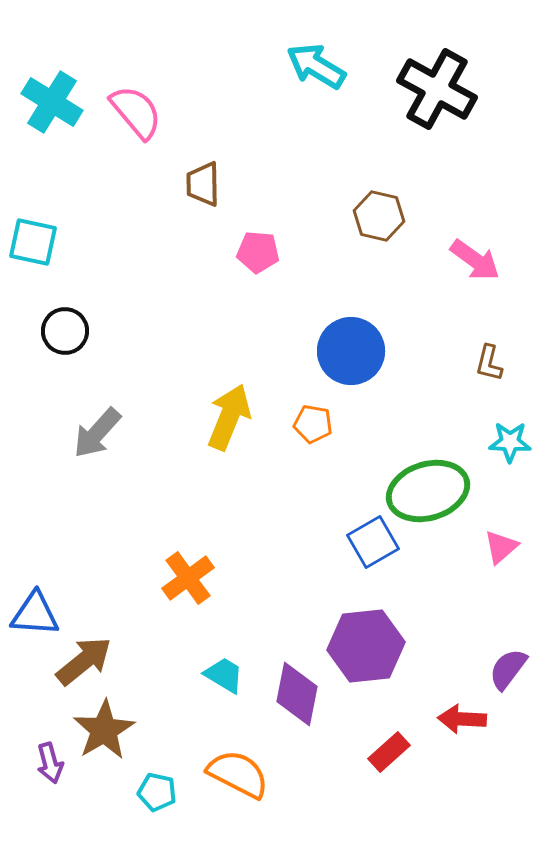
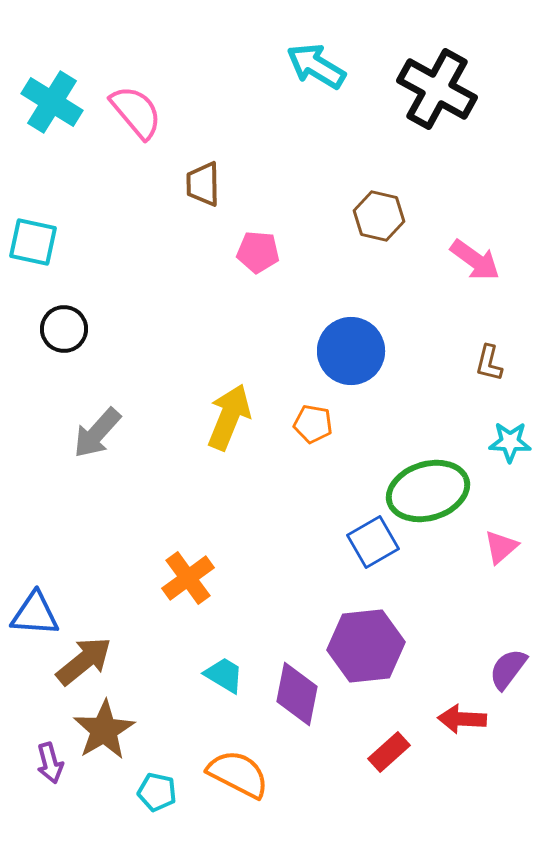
black circle: moved 1 px left, 2 px up
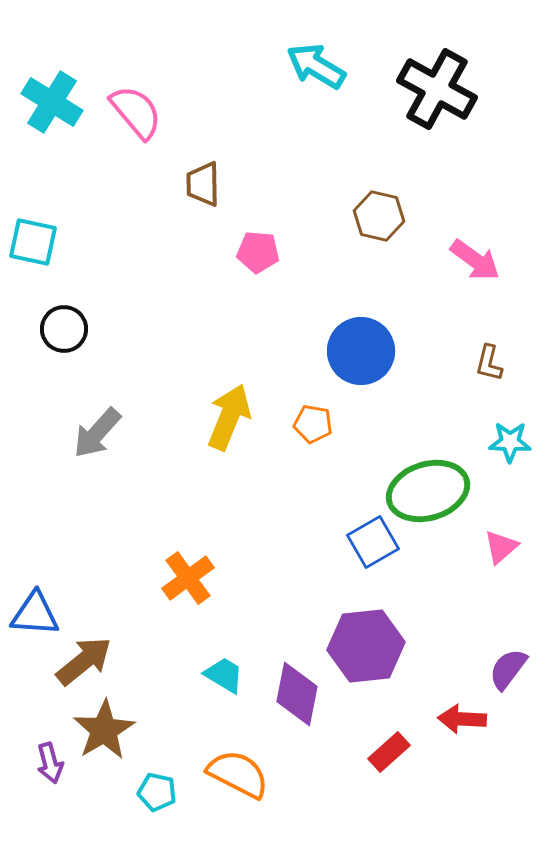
blue circle: moved 10 px right
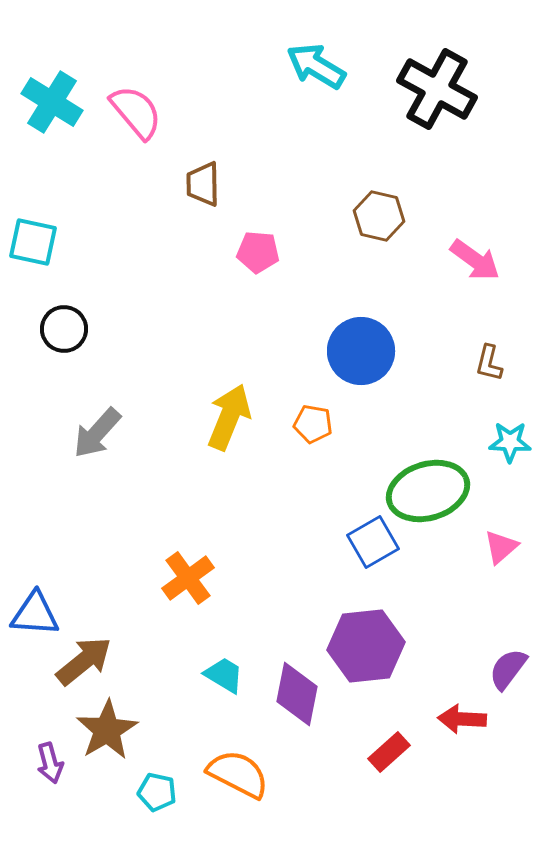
brown star: moved 3 px right
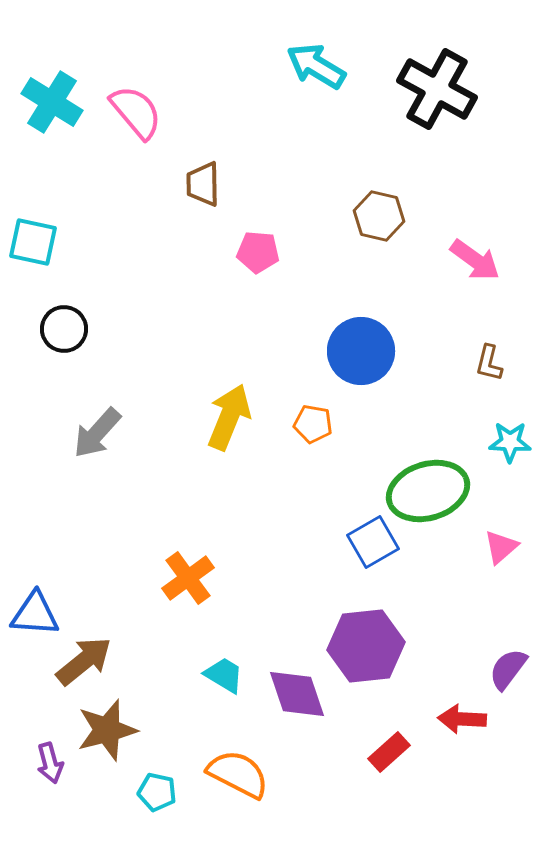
purple diamond: rotated 30 degrees counterclockwise
brown star: rotated 16 degrees clockwise
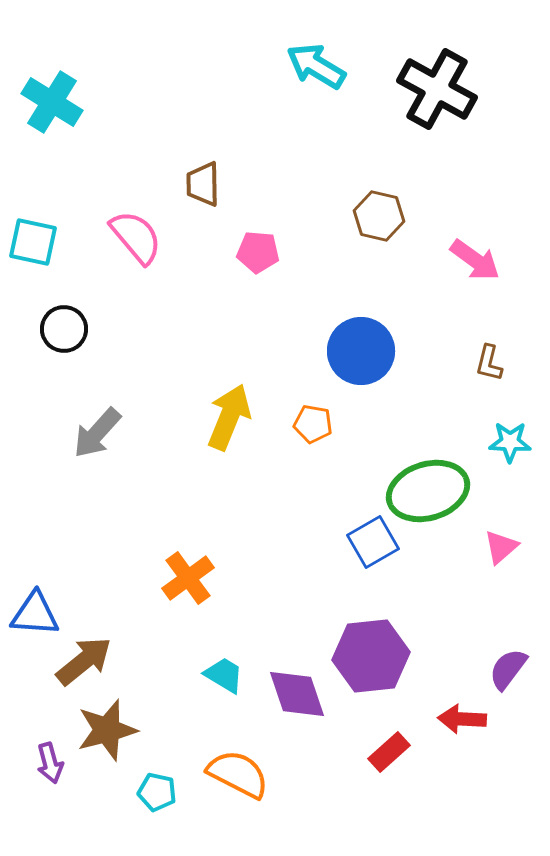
pink semicircle: moved 125 px down
purple hexagon: moved 5 px right, 10 px down
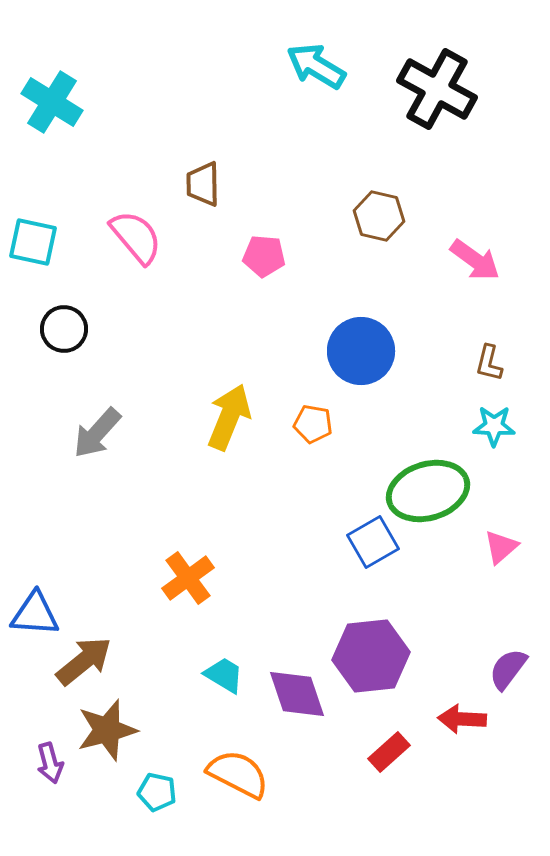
pink pentagon: moved 6 px right, 4 px down
cyan star: moved 16 px left, 16 px up
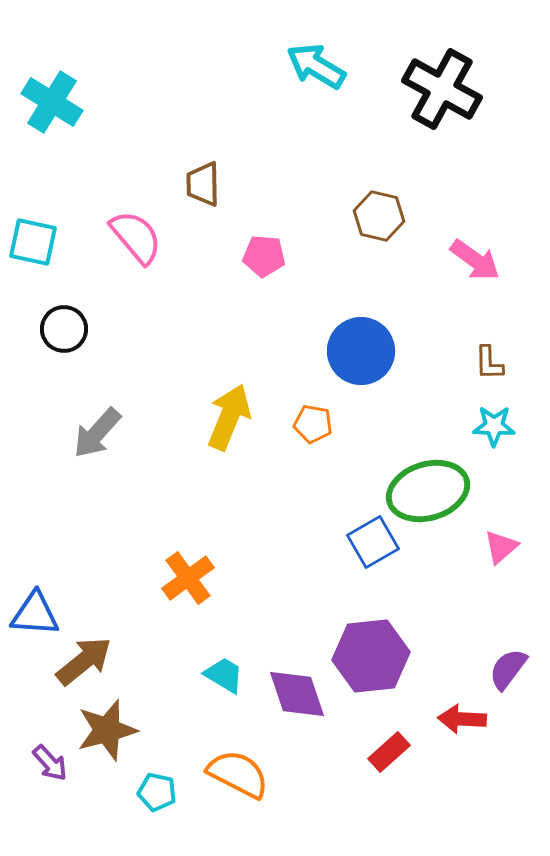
black cross: moved 5 px right
brown L-shape: rotated 15 degrees counterclockwise
purple arrow: rotated 27 degrees counterclockwise
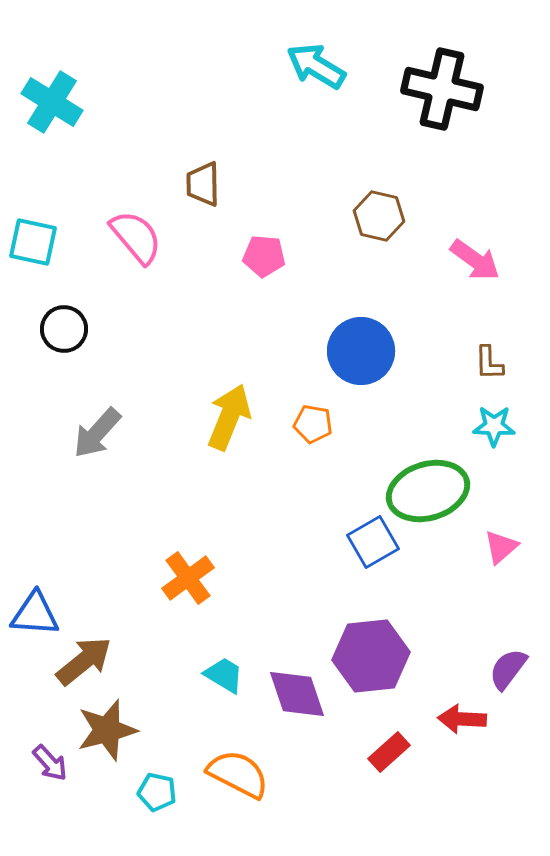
black cross: rotated 16 degrees counterclockwise
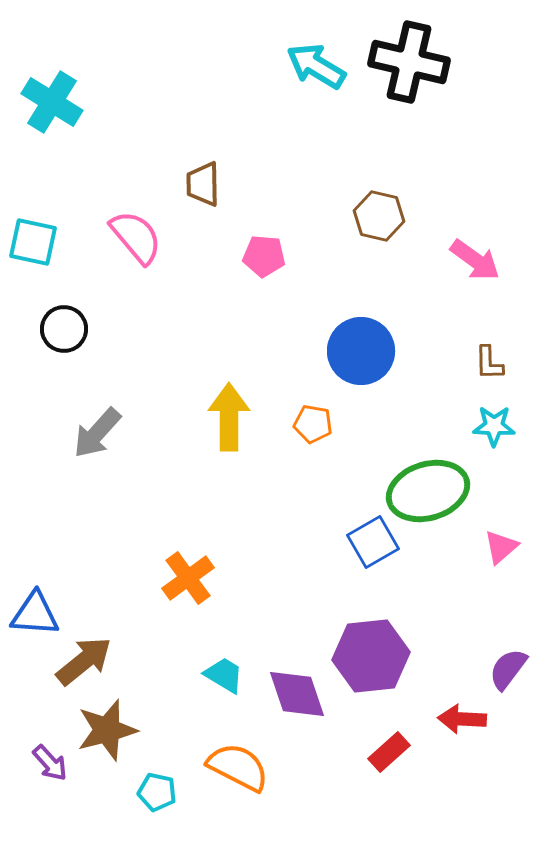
black cross: moved 33 px left, 27 px up
yellow arrow: rotated 22 degrees counterclockwise
orange semicircle: moved 7 px up
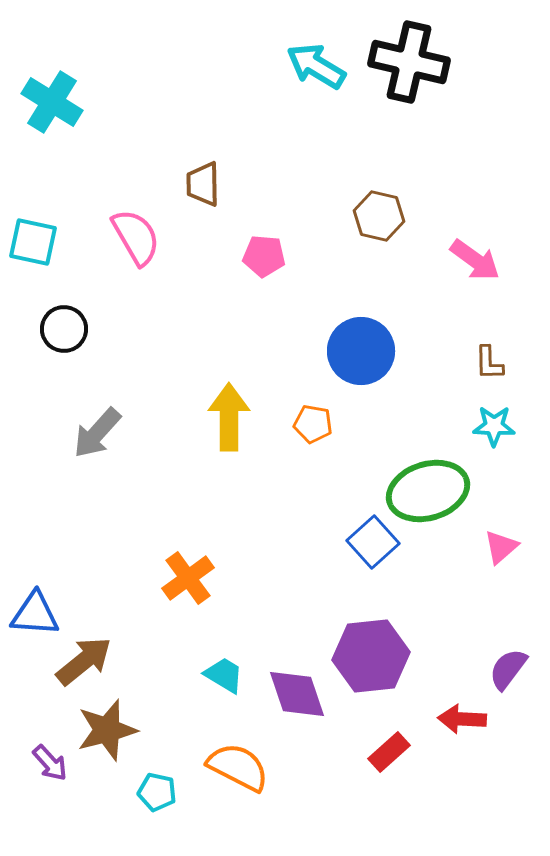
pink semicircle: rotated 10 degrees clockwise
blue square: rotated 12 degrees counterclockwise
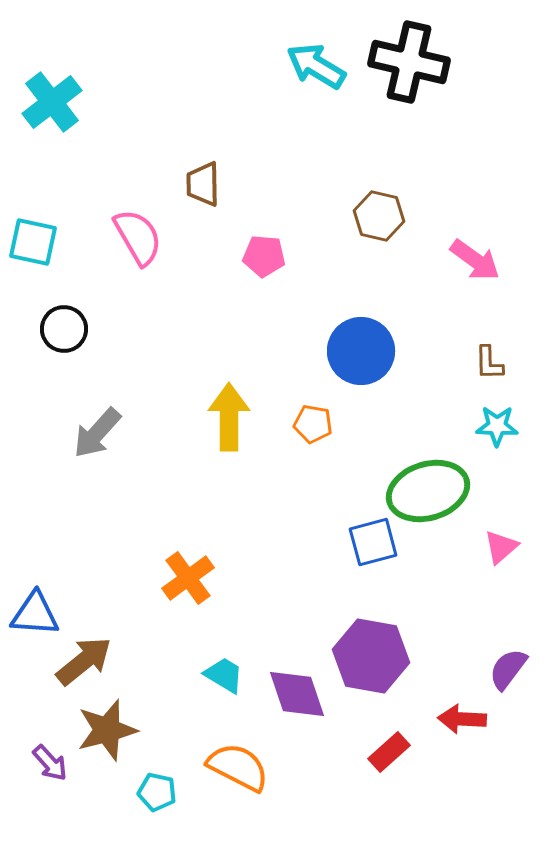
cyan cross: rotated 20 degrees clockwise
pink semicircle: moved 2 px right
cyan star: moved 3 px right
blue square: rotated 27 degrees clockwise
purple hexagon: rotated 16 degrees clockwise
